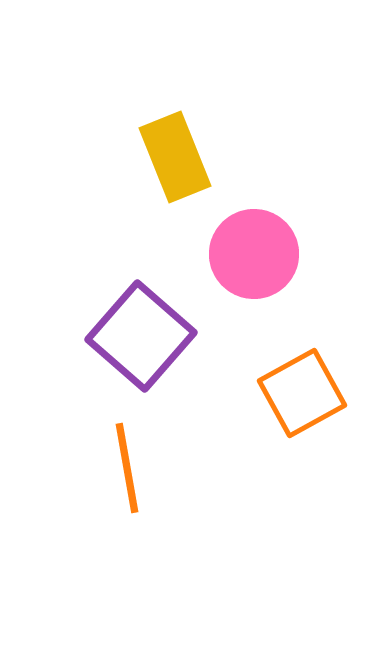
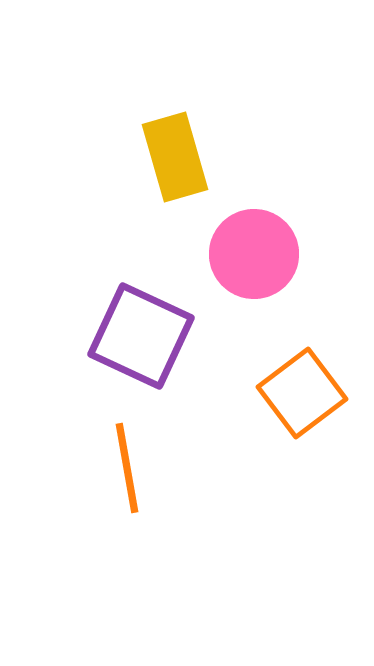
yellow rectangle: rotated 6 degrees clockwise
purple square: rotated 16 degrees counterclockwise
orange square: rotated 8 degrees counterclockwise
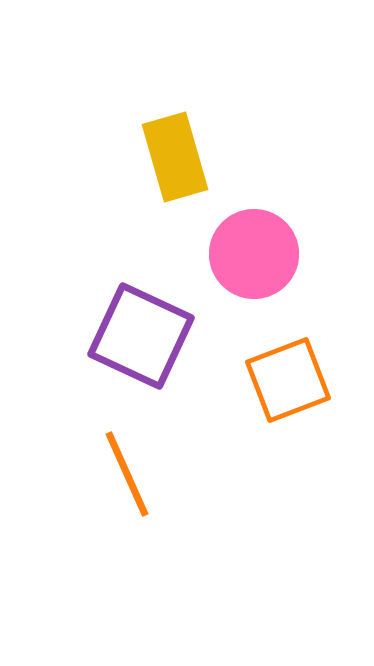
orange square: moved 14 px left, 13 px up; rotated 16 degrees clockwise
orange line: moved 6 px down; rotated 14 degrees counterclockwise
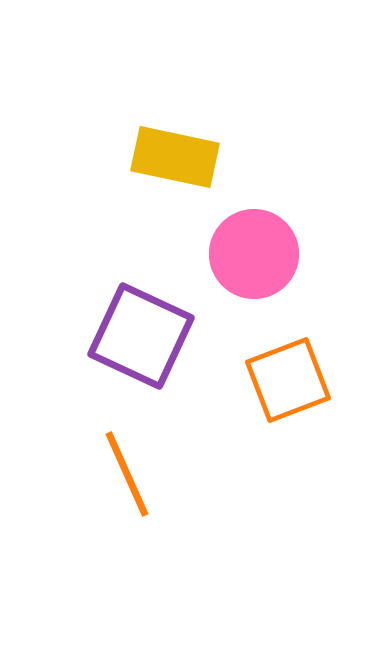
yellow rectangle: rotated 62 degrees counterclockwise
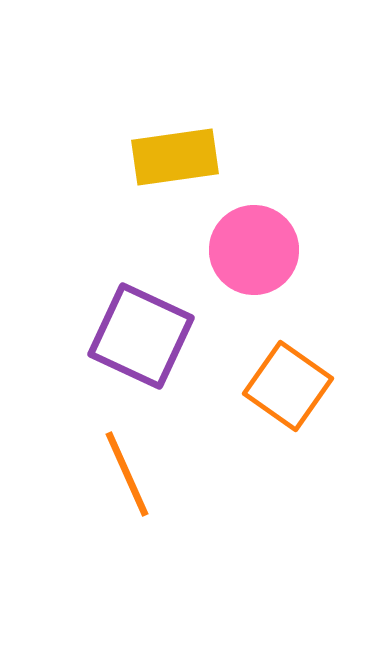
yellow rectangle: rotated 20 degrees counterclockwise
pink circle: moved 4 px up
orange square: moved 6 px down; rotated 34 degrees counterclockwise
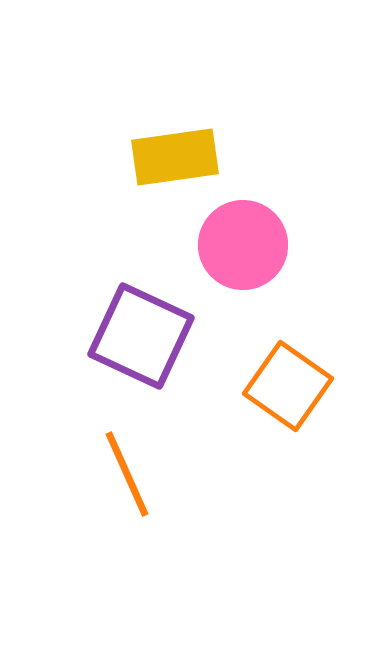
pink circle: moved 11 px left, 5 px up
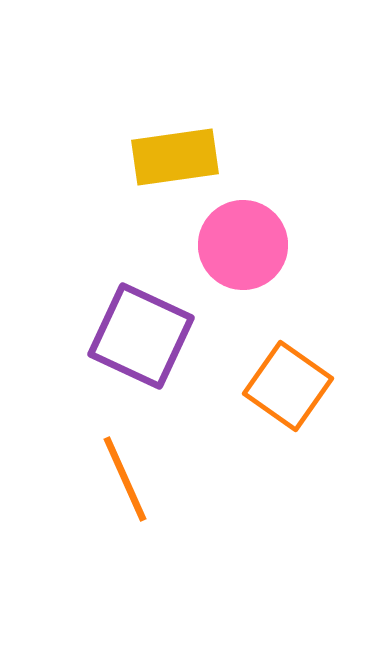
orange line: moved 2 px left, 5 px down
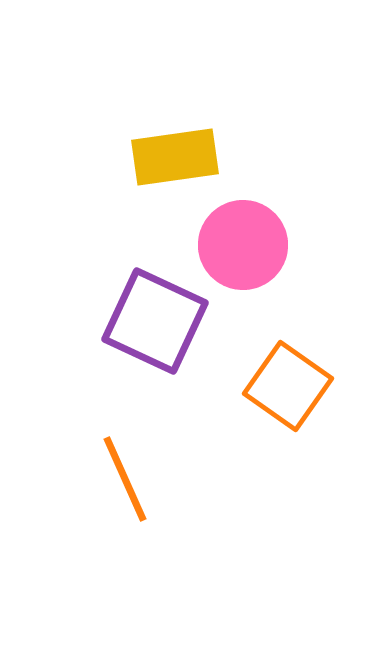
purple square: moved 14 px right, 15 px up
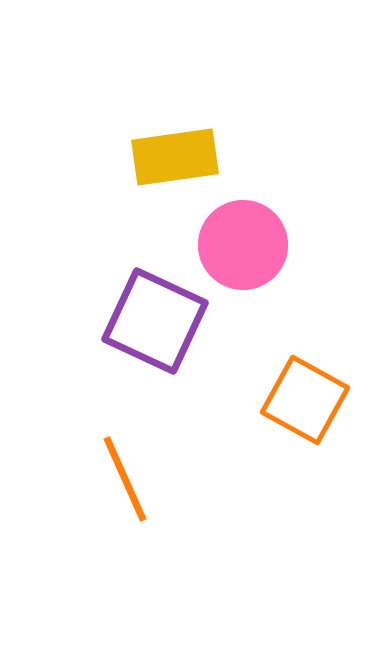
orange square: moved 17 px right, 14 px down; rotated 6 degrees counterclockwise
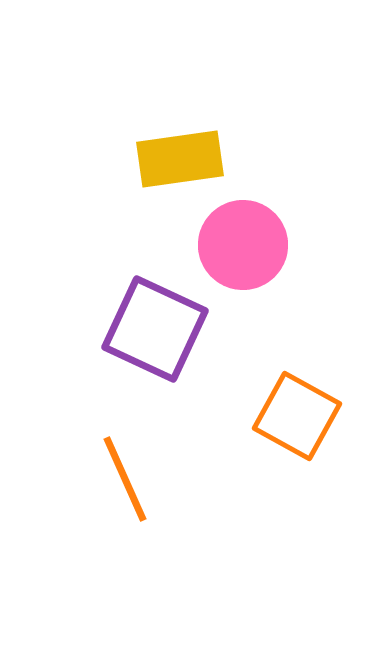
yellow rectangle: moved 5 px right, 2 px down
purple square: moved 8 px down
orange square: moved 8 px left, 16 px down
